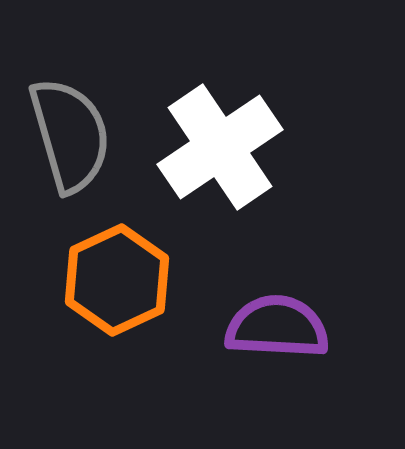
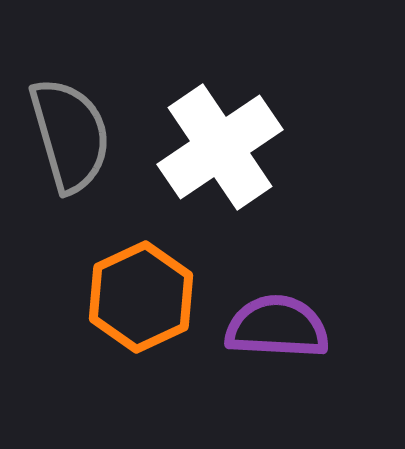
orange hexagon: moved 24 px right, 17 px down
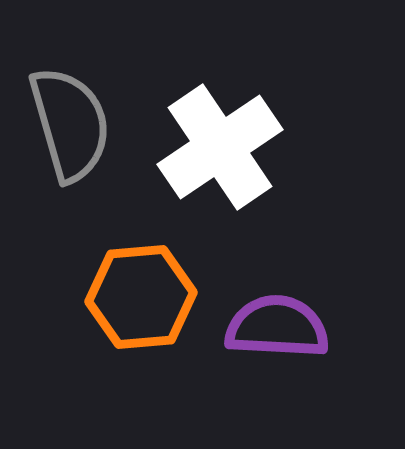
gray semicircle: moved 11 px up
orange hexagon: rotated 20 degrees clockwise
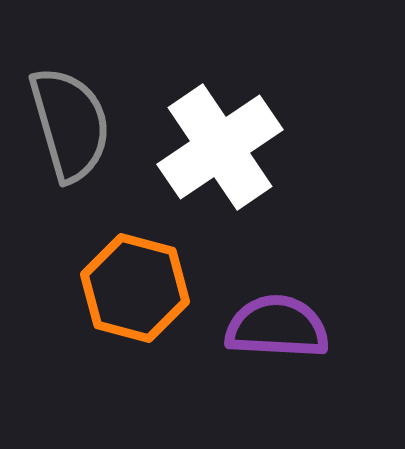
orange hexagon: moved 6 px left, 9 px up; rotated 20 degrees clockwise
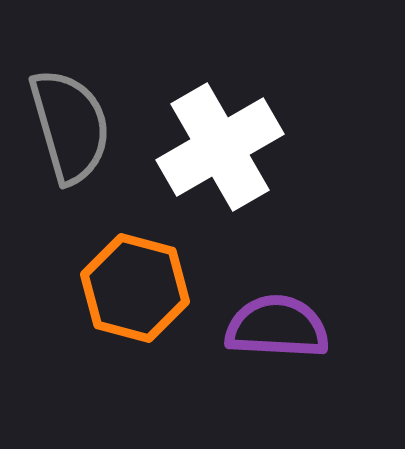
gray semicircle: moved 2 px down
white cross: rotated 4 degrees clockwise
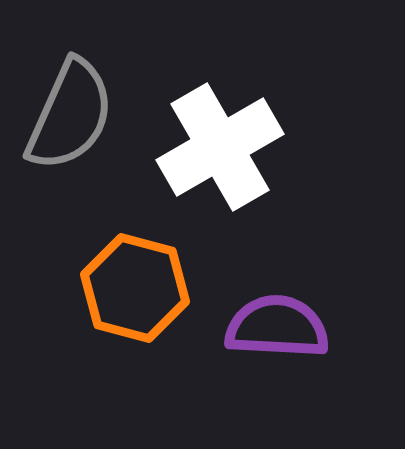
gray semicircle: moved 11 px up; rotated 40 degrees clockwise
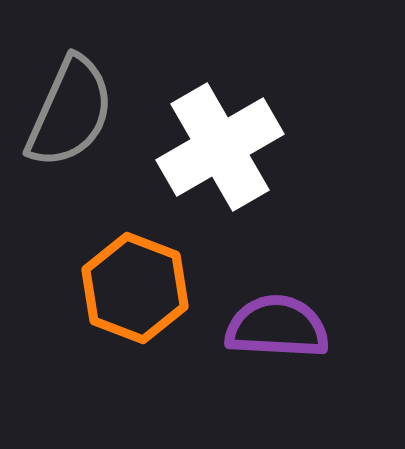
gray semicircle: moved 3 px up
orange hexagon: rotated 6 degrees clockwise
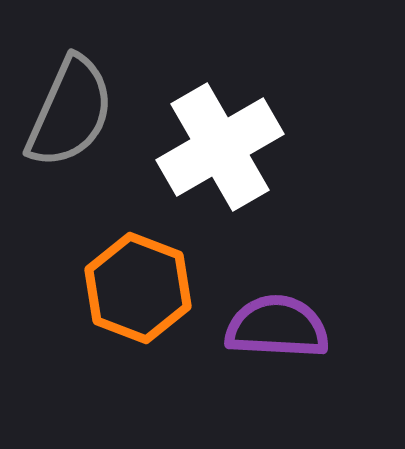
orange hexagon: moved 3 px right
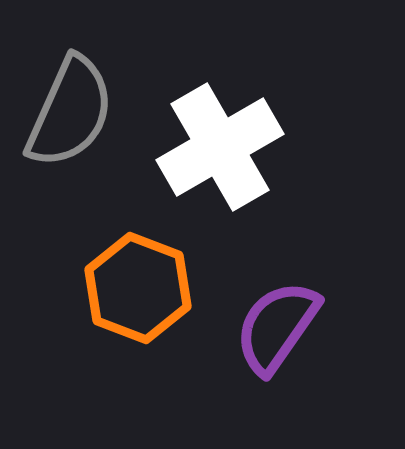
purple semicircle: rotated 58 degrees counterclockwise
